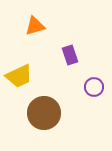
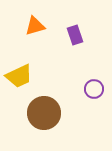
purple rectangle: moved 5 px right, 20 px up
purple circle: moved 2 px down
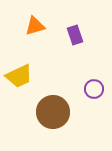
brown circle: moved 9 px right, 1 px up
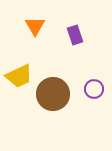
orange triangle: rotated 45 degrees counterclockwise
brown circle: moved 18 px up
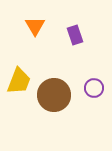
yellow trapezoid: moved 5 px down; rotated 44 degrees counterclockwise
purple circle: moved 1 px up
brown circle: moved 1 px right, 1 px down
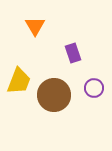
purple rectangle: moved 2 px left, 18 px down
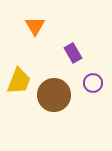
purple rectangle: rotated 12 degrees counterclockwise
purple circle: moved 1 px left, 5 px up
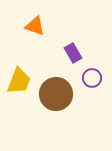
orange triangle: rotated 40 degrees counterclockwise
purple circle: moved 1 px left, 5 px up
brown circle: moved 2 px right, 1 px up
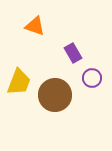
yellow trapezoid: moved 1 px down
brown circle: moved 1 px left, 1 px down
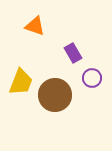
yellow trapezoid: moved 2 px right
